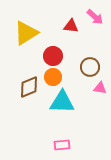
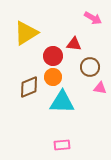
pink arrow: moved 2 px left, 1 px down; rotated 12 degrees counterclockwise
red triangle: moved 3 px right, 18 px down
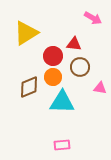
brown circle: moved 10 px left
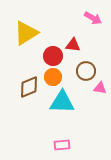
red triangle: moved 1 px left, 1 px down
brown circle: moved 6 px right, 4 px down
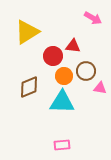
yellow triangle: moved 1 px right, 1 px up
red triangle: moved 1 px down
orange circle: moved 11 px right, 1 px up
